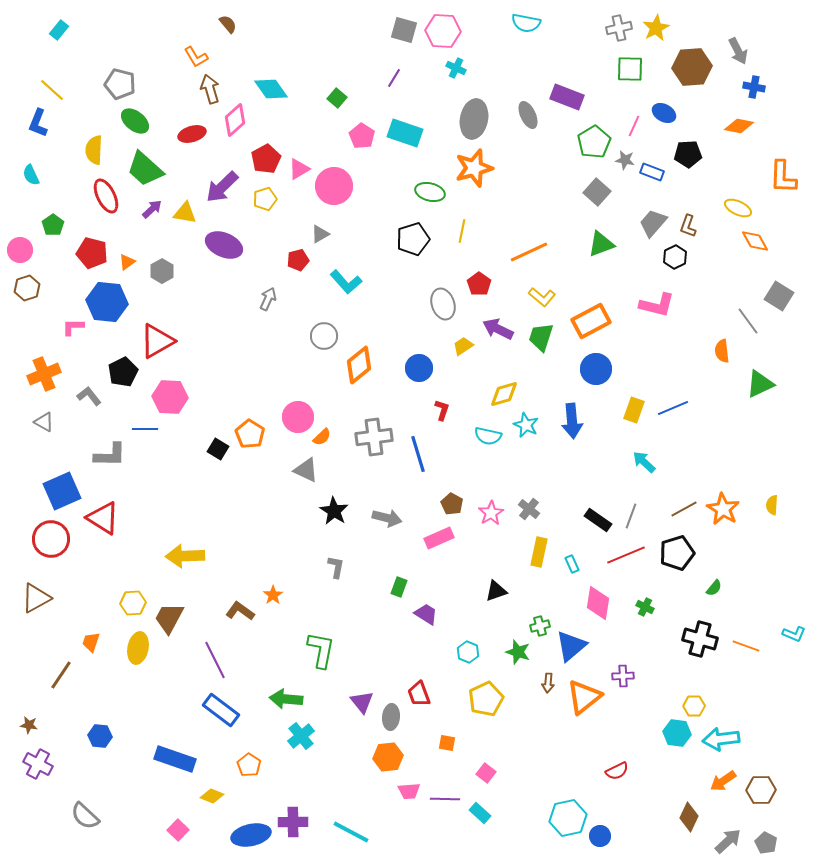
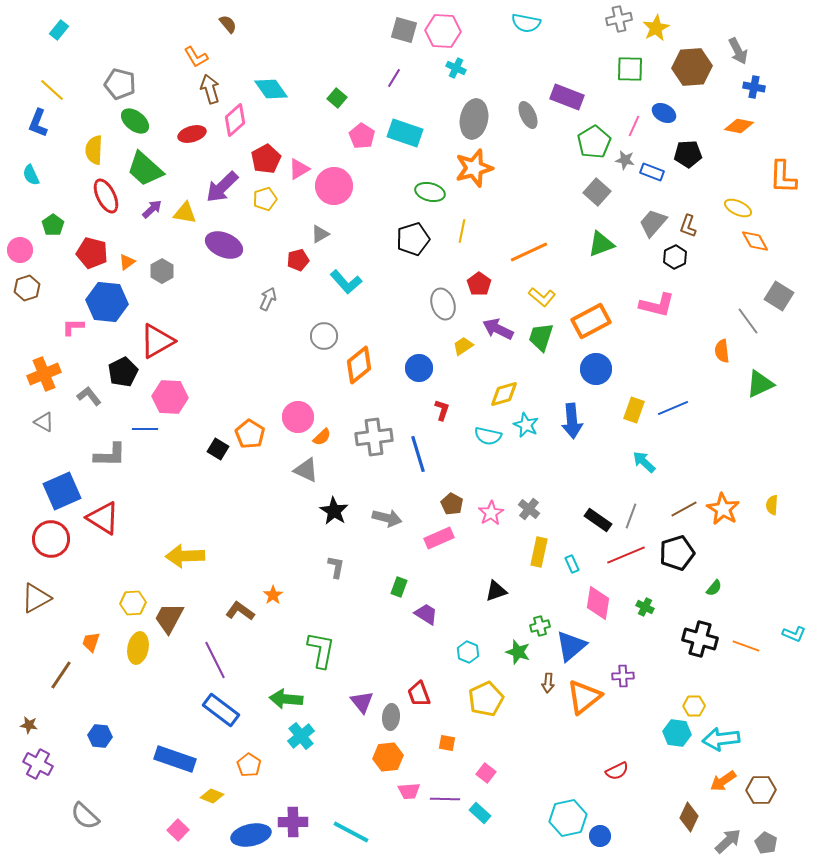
gray cross at (619, 28): moved 9 px up
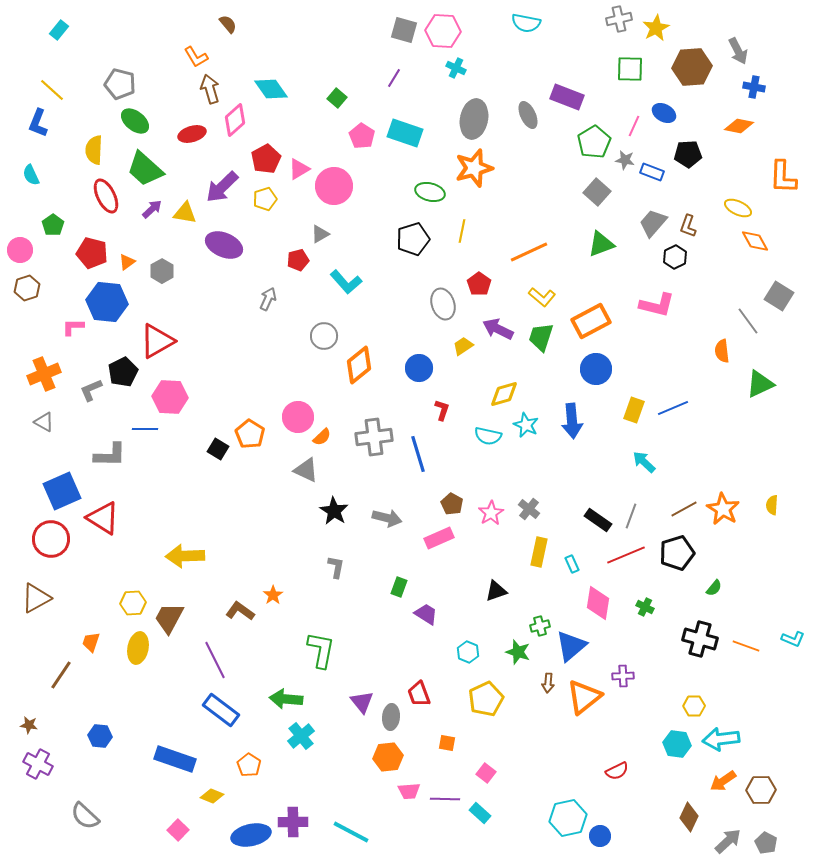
gray L-shape at (89, 396): moved 2 px right, 6 px up; rotated 75 degrees counterclockwise
cyan L-shape at (794, 634): moved 1 px left, 5 px down
cyan hexagon at (677, 733): moved 11 px down
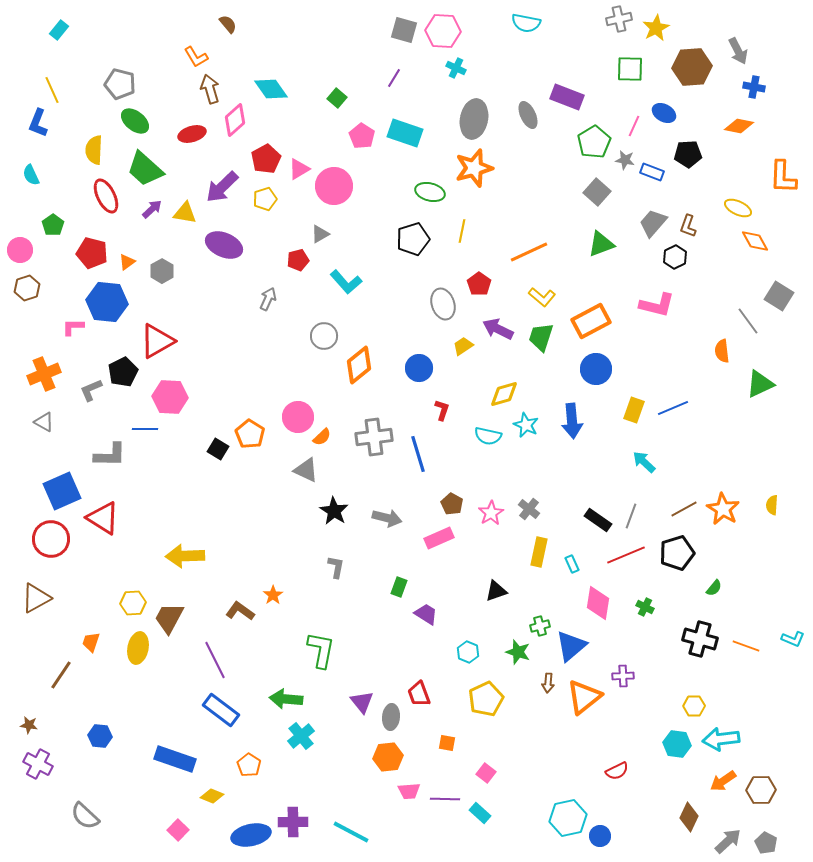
yellow line at (52, 90): rotated 24 degrees clockwise
